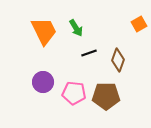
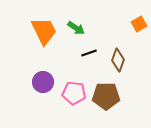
green arrow: rotated 24 degrees counterclockwise
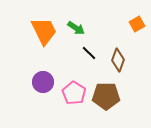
orange square: moved 2 px left
black line: rotated 63 degrees clockwise
pink pentagon: rotated 25 degrees clockwise
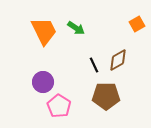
black line: moved 5 px right, 12 px down; rotated 21 degrees clockwise
brown diamond: rotated 40 degrees clockwise
pink pentagon: moved 15 px left, 13 px down
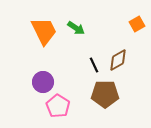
brown pentagon: moved 1 px left, 2 px up
pink pentagon: moved 1 px left
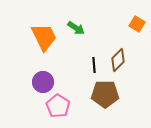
orange square: rotated 28 degrees counterclockwise
orange trapezoid: moved 6 px down
brown diamond: rotated 15 degrees counterclockwise
black line: rotated 21 degrees clockwise
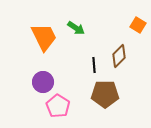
orange square: moved 1 px right, 1 px down
brown diamond: moved 1 px right, 4 px up
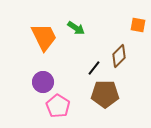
orange square: rotated 21 degrees counterclockwise
black line: moved 3 px down; rotated 42 degrees clockwise
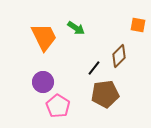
brown pentagon: rotated 8 degrees counterclockwise
